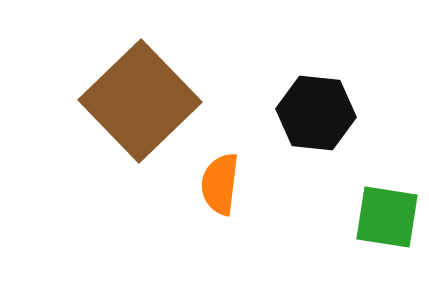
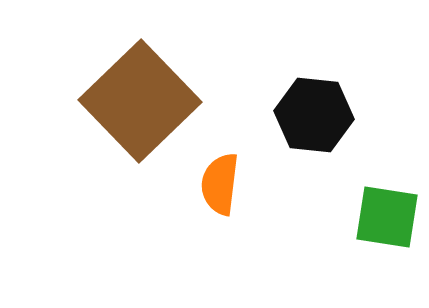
black hexagon: moved 2 px left, 2 px down
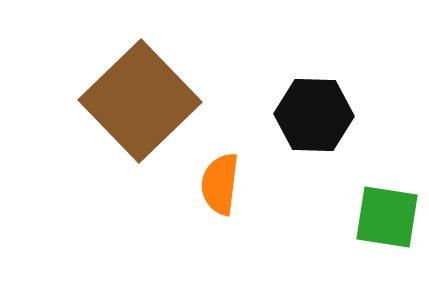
black hexagon: rotated 4 degrees counterclockwise
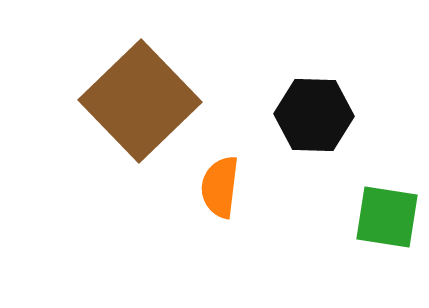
orange semicircle: moved 3 px down
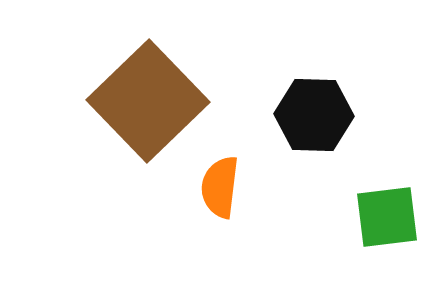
brown square: moved 8 px right
green square: rotated 16 degrees counterclockwise
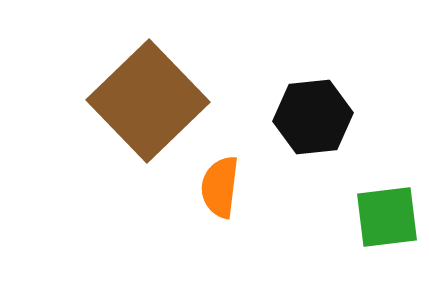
black hexagon: moved 1 px left, 2 px down; rotated 8 degrees counterclockwise
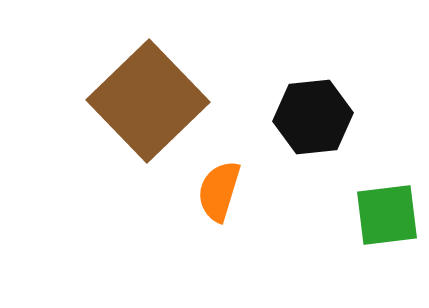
orange semicircle: moved 1 px left, 4 px down; rotated 10 degrees clockwise
green square: moved 2 px up
